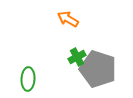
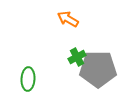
gray pentagon: rotated 18 degrees counterclockwise
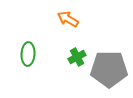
gray pentagon: moved 11 px right
green ellipse: moved 25 px up
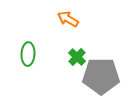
green cross: rotated 18 degrees counterclockwise
gray pentagon: moved 8 px left, 7 px down
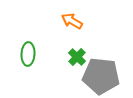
orange arrow: moved 4 px right, 2 px down
gray pentagon: rotated 6 degrees clockwise
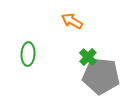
green cross: moved 11 px right
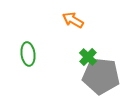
orange arrow: moved 1 px right, 1 px up
green ellipse: rotated 10 degrees counterclockwise
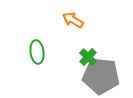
green ellipse: moved 9 px right, 2 px up
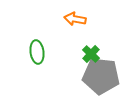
orange arrow: moved 2 px right, 1 px up; rotated 20 degrees counterclockwise
green cross: moved 3 px right, 3 px up
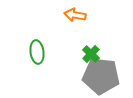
orange arrow: moved 4 px up
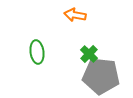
green cross: moved 2 px left
